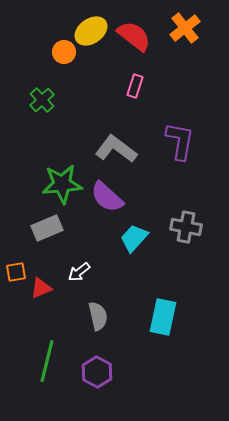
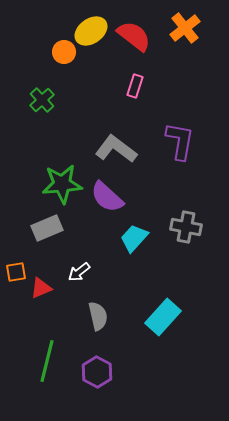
cyan rectangle: rotated 30 degrees clockwise
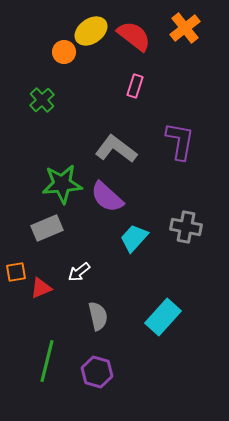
purple hexagon: rotated 12 degrees counterclockwise
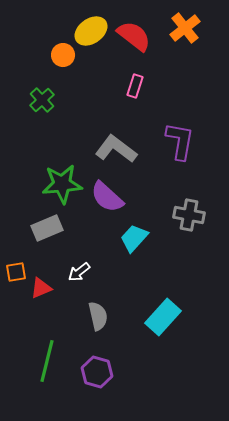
orange circle: moved 1 px left, 3 px down
gray cross: moved 3 px right, 12 px up
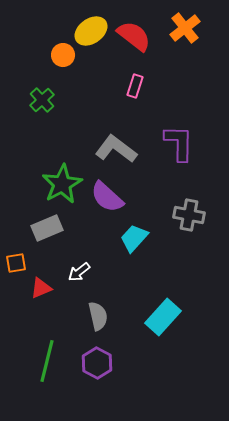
purple L-shape: moved 1 px left, 2 px down; rotated 9 degrees counterclockwise
green star: rotated 24 degrees counterclockwise
orange square: moved 9 px up
purple hexagon: moved 9 px up; rotated 12 degrees clockwise
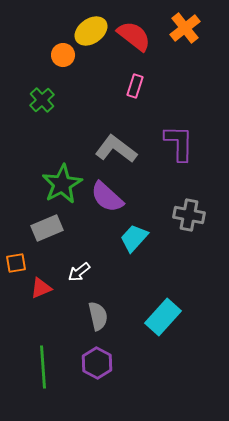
green line: moved 4 px left, 6 px down; rotated 18 degrees counterclockwise
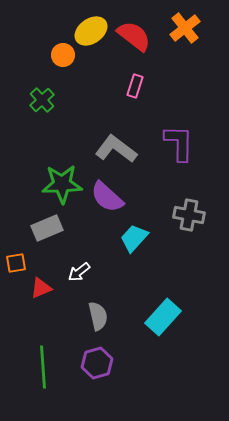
green star: rotated 27 degrees clockwise
purple hexagon: rotated 16 degrees clockwise
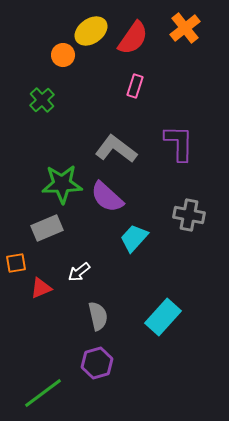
red semicircle: moved 1 px left, 2 px down; rotated 87 degrees clockwise
green line: moved 26 px down; rotated 57 degrees clockwise
